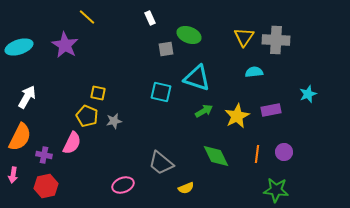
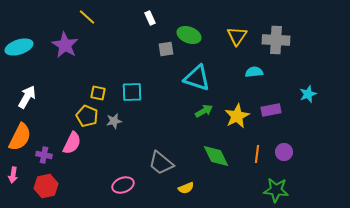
yellow triangle: moved 7 px left, 1 px up
cyan square: moved 29 px left; rotated 15 degrees counterclockwise
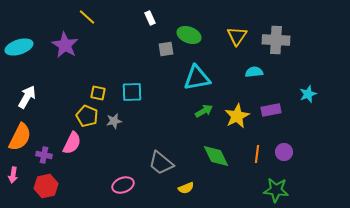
cyan triangle: rotated 28 degrees counterclockwise
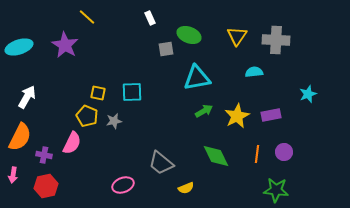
purple rectangle: moved 5 px down
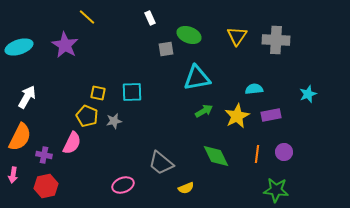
cyan semicircle: moved 17 px down
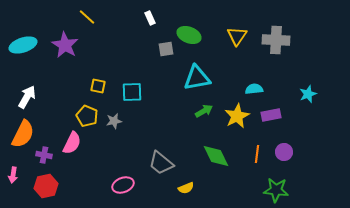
cyan ellipse: moved 4 px right, 2 px up
yellow square: moved 7 px up
orange semicircle: moved 3 px right, 3 px up
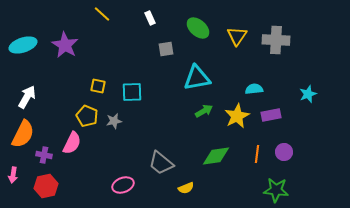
yellow line: moved 15 px right, 3 px up
green ellipse: moved 9 px right, 7 px up; rotated 20 degrees clockwise
green diamond: rotated 72 degrees counterclockwise
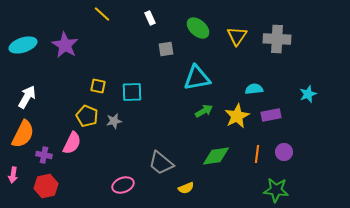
gray cross: moved 1 px right, 1 px up
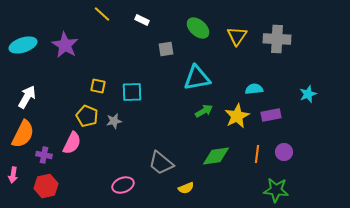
white rectangle: moved 8 px left, 2 px down; rotated 40 degrees counterclockwise
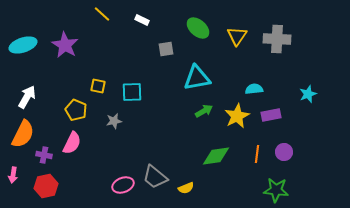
yellow pentagon: moved 11 px left, 6 px up
gray trapezoid: moved 6 px left, 14 px down
